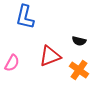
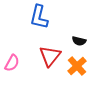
blue L-shape: moved 14 px right
red triangle: rotated 30 degrees counterclockwise
orange cross: moved 2 px left, 4 px up; rotated 12 degrees clockwise
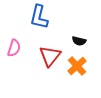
pink semicircle: moved 2 px right, 15 px up; rotated 12 degrees counterclockwise
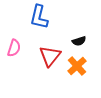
black semicircle: rotated 32 degrees counterclockwise
